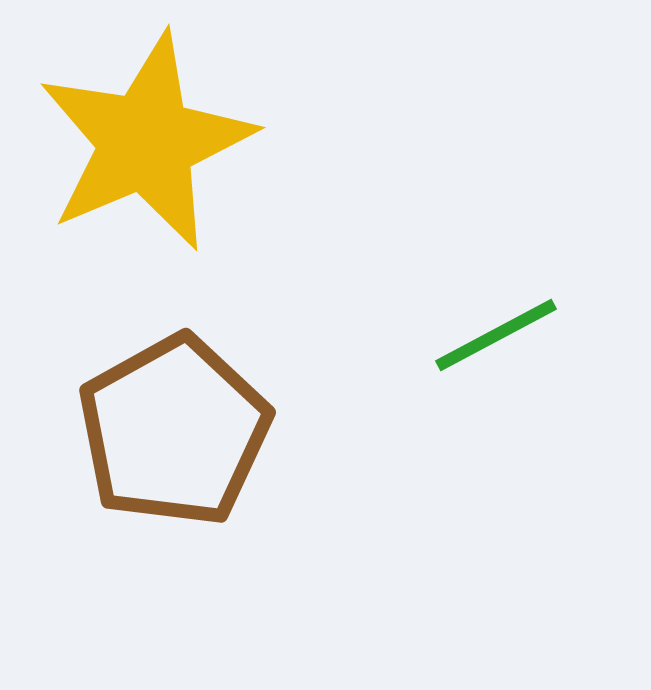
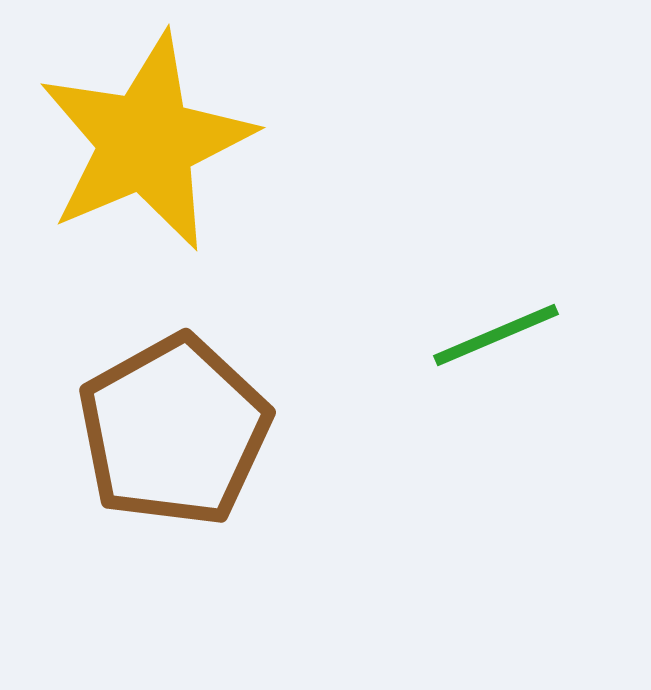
green line: rotated 5 degrees clockwise
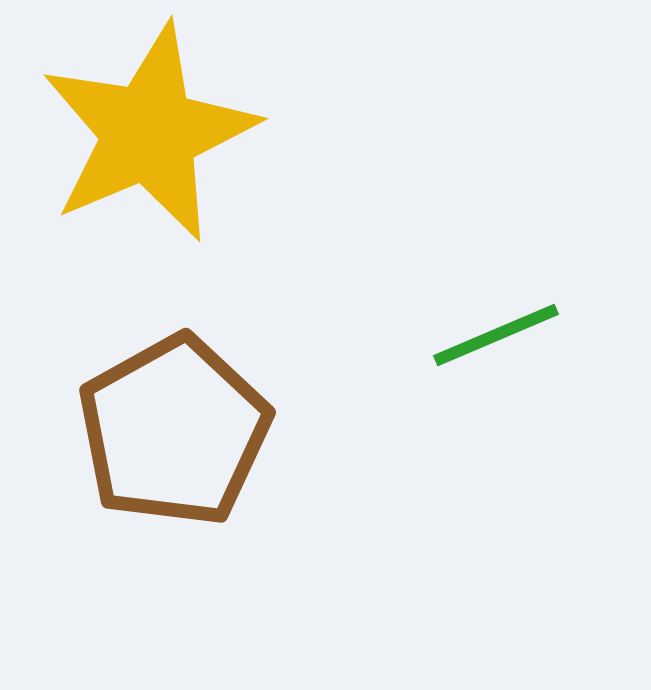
yellow star: moved 3 px right, 9 px up
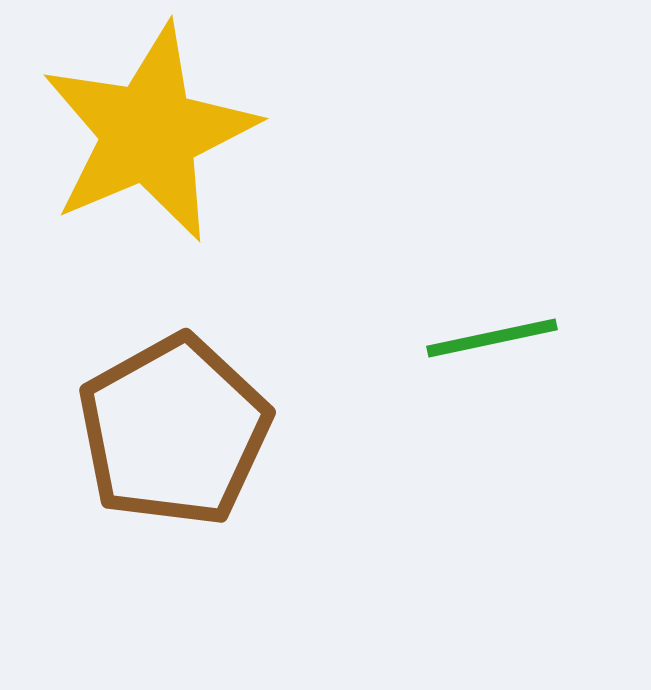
green line: moved 4 px left, 3 px down; rotated 11 degrees clockwise
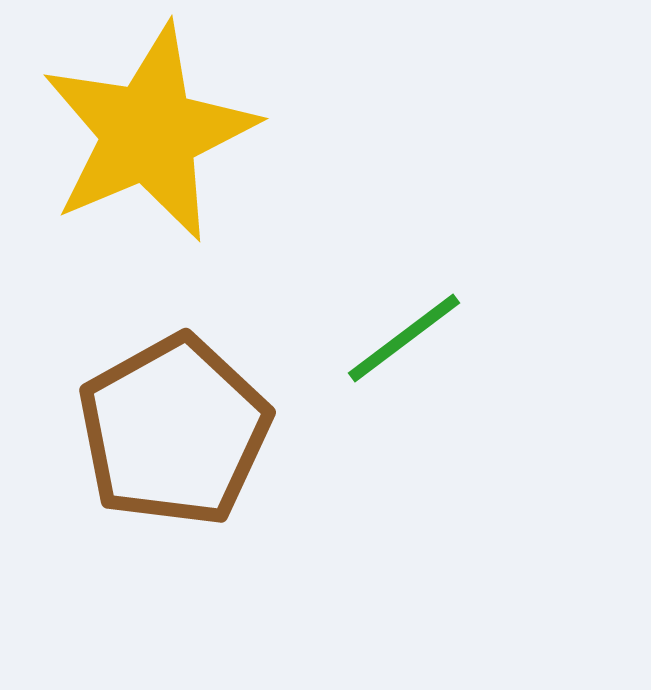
green line: moved 88 px left; rotated 25 degrees counterclockwise
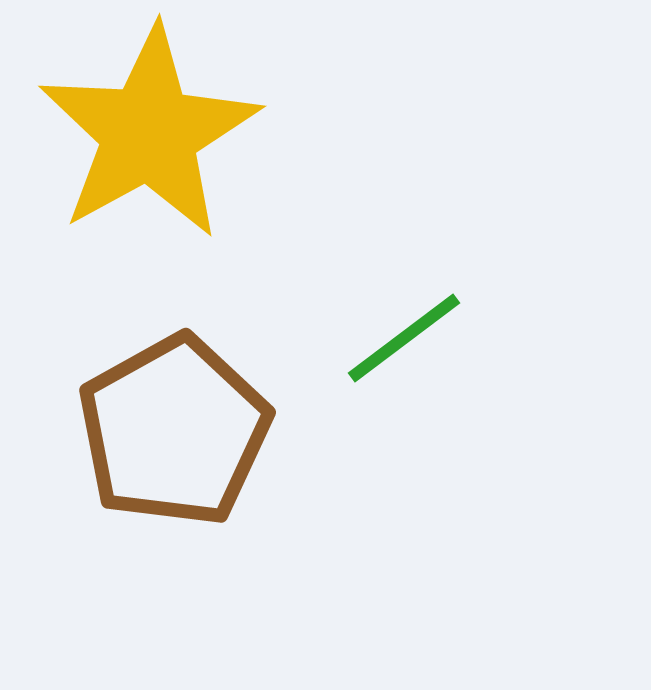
yellow star: rotated 6 degrees counterclockwise
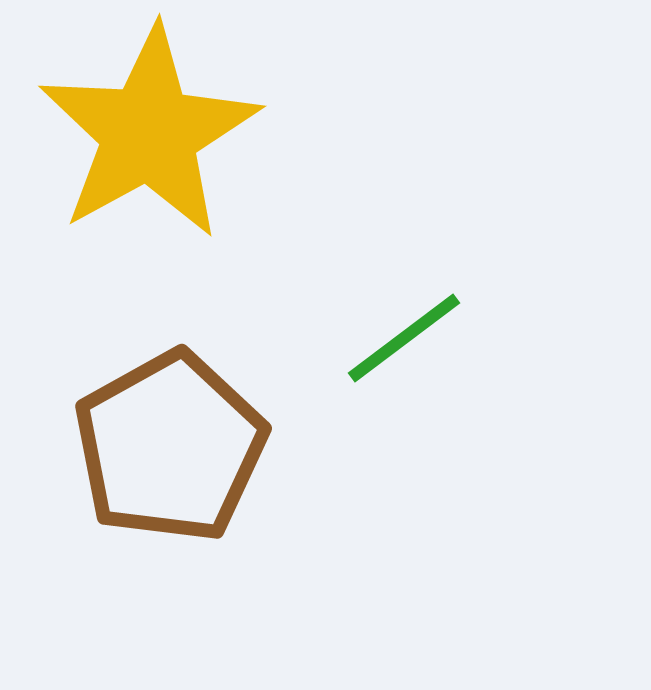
brown pentagon: moved 4 px left, 16 px down
